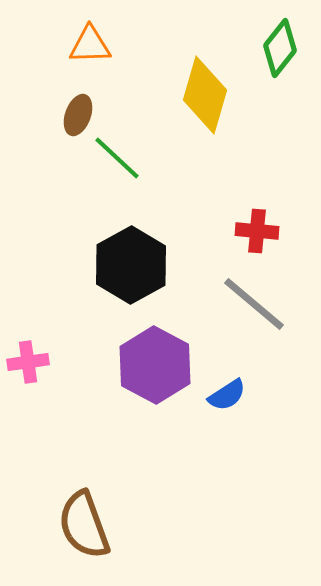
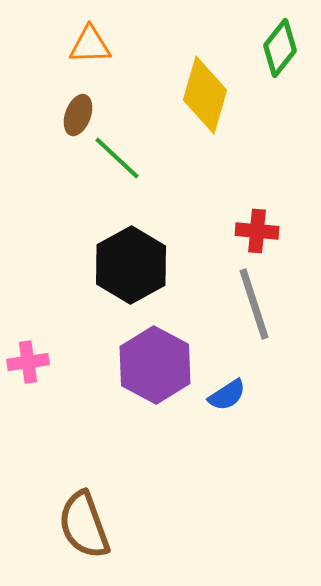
gray line: rotated 32 degrees clockwise
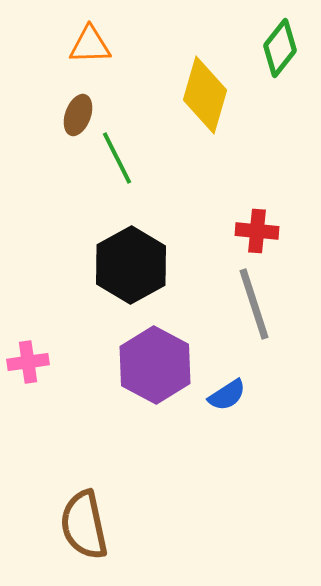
green line: rotated 20 degrees clockwise
brown semicircle: rotated 8 degrees clockwise
